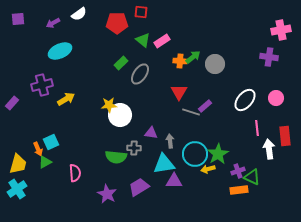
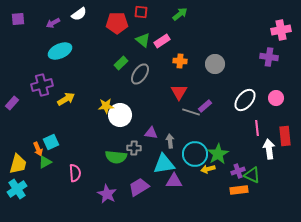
green arrow at (193, 57): moved 13 px left, 43 px up
yellow star at (109, 105): moved 3 px left, 1 px down
green triangle at (252, 177): moved 2 px up
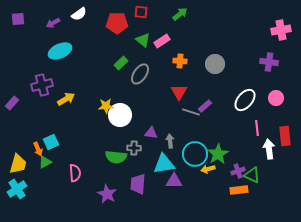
purple cross at (269, 57): moved 5 px down
purple trapezoid at (139, 187): moved 1 px left, 3 px up; rotated 55 degrees counterclockwise
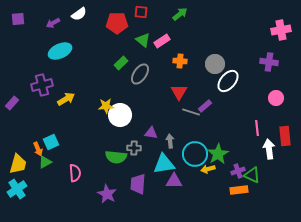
white ellipse at (245, 100): moved 17 px left, 19 px up
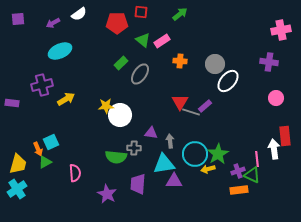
red triangle at (179, 92): moved 1 px right, 10 px down
purple rectangle at (12, 103): rotated 56 degrees clockwise
pink line at (257, 128): moved 31 px down
white arrow at (269, 149): moved 5 px right
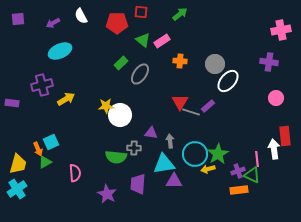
white semicircle at (79, 14): moved 2 px right, 2 px down; rotated 98 degrees clockwise
purple rectangle at (205, 106): moved 3 px right
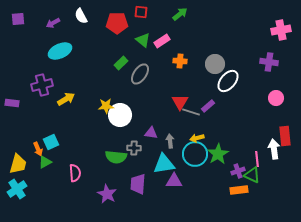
yellow arrow at (208, 169): moved 11 px left, 31 px up
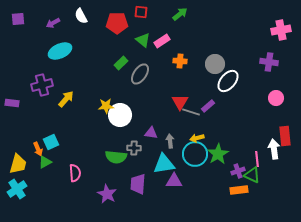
yellow arrow at (66, 99): rotated 18 degrees counterclockwise
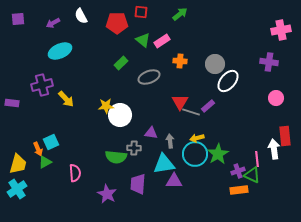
gray ellipse at (140, 74): moved 9 px right, 3 px down; rotated 35 degrees clockwise
yellow arrow at (66, 99): rotated 96 degrees clockwise
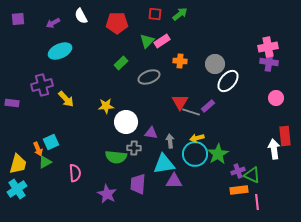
red square at (141, 12): moved 14 px right, 2 px down
pink cross at (281, 30): moved 13 px left, 17 px down
green triangle at (143, 40): moved 4 px right, 1 px down; rotated 35 degrees clockwise
white circle at (120, 115): moved 6 px right, 7 px down
pink line at (257, 159): moved 43 px down
